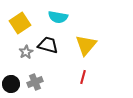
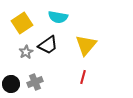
yellow square: moved 2 px right
black trapezoid: rotated 130 degrees clockwise
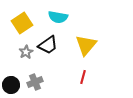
black circle: moved 1 px down
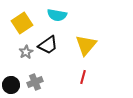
cyan semicircle: moved 1 px left, 2 px up
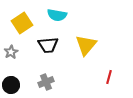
black trapezoid: rotated 30 degrees clockwise
gray star: moved 15 px left
red line: moved 26 px right
gray cross: moved 11 px right
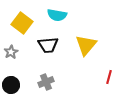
yellow square: rotated 20 degrees counterclockwise
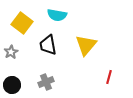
black trapezoid: rotated 85 degrees clockwise
black circle: moved 1 px right
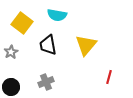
black circle: moved 1 px left, 2 px down
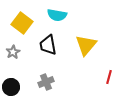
gray star: moved 2 px right
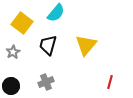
cyan semicircle: moved 1 px left, 2 px up; rotated 60 degrees counterclockwise
black trapezoid: rotated 25 degrees clockwise
red line: moved 1 px right, 5 px down
black circle: moved 1 px up
